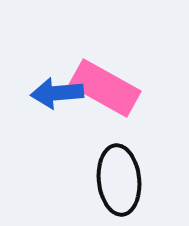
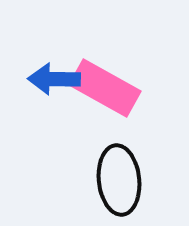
blue arrow: moved 3 px left, 14 px up; rotated 6 degrees clockwise
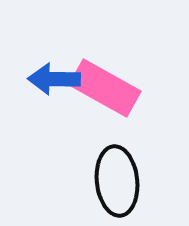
black ellipse: moved 2 px left, 1 px down
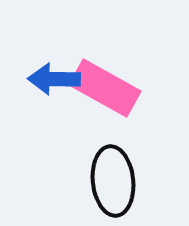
black ellipse: moved 4 px left
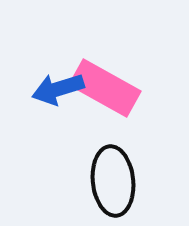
blue arrow: moved 4 px right, 10 px down; rotated 18 degrees counterclockwise
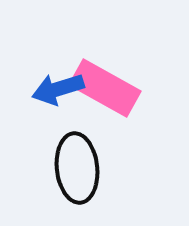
black ellipse: moved 36 px left, 13 px up
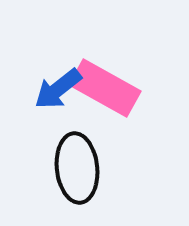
blue arrow: rotated 21 degrees counterclockwise
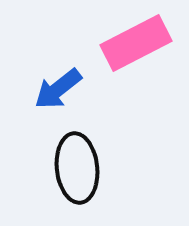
pink rectangle: moved 31 px right, 45 px up; rotated 56 degrees counterclockwise
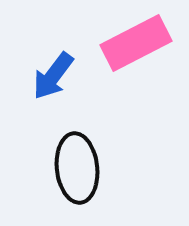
blue arrow: moved 5 px left, 13 px up; rotated 15 degrees counterclockwise
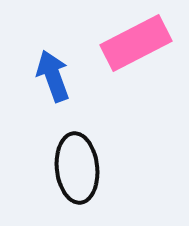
blue arrow: rotated 123 degrees clockwise
